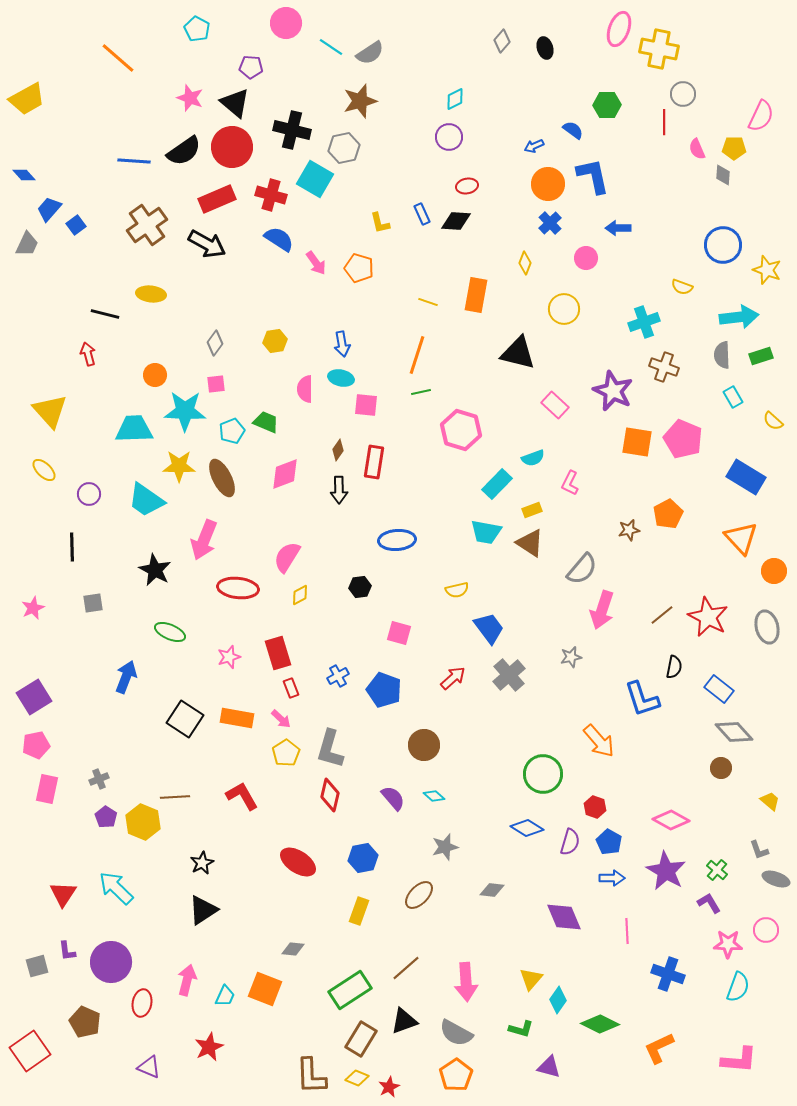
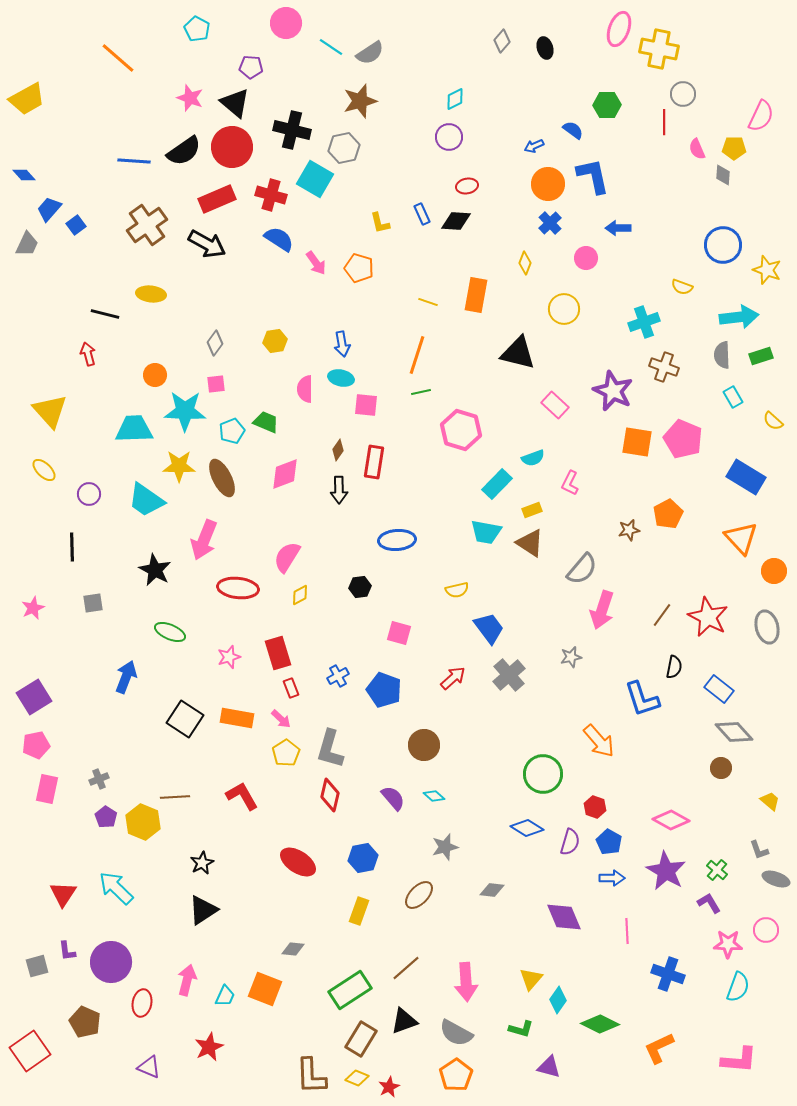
brown line at (662, 615): rotated 15 degrees counterclockwise
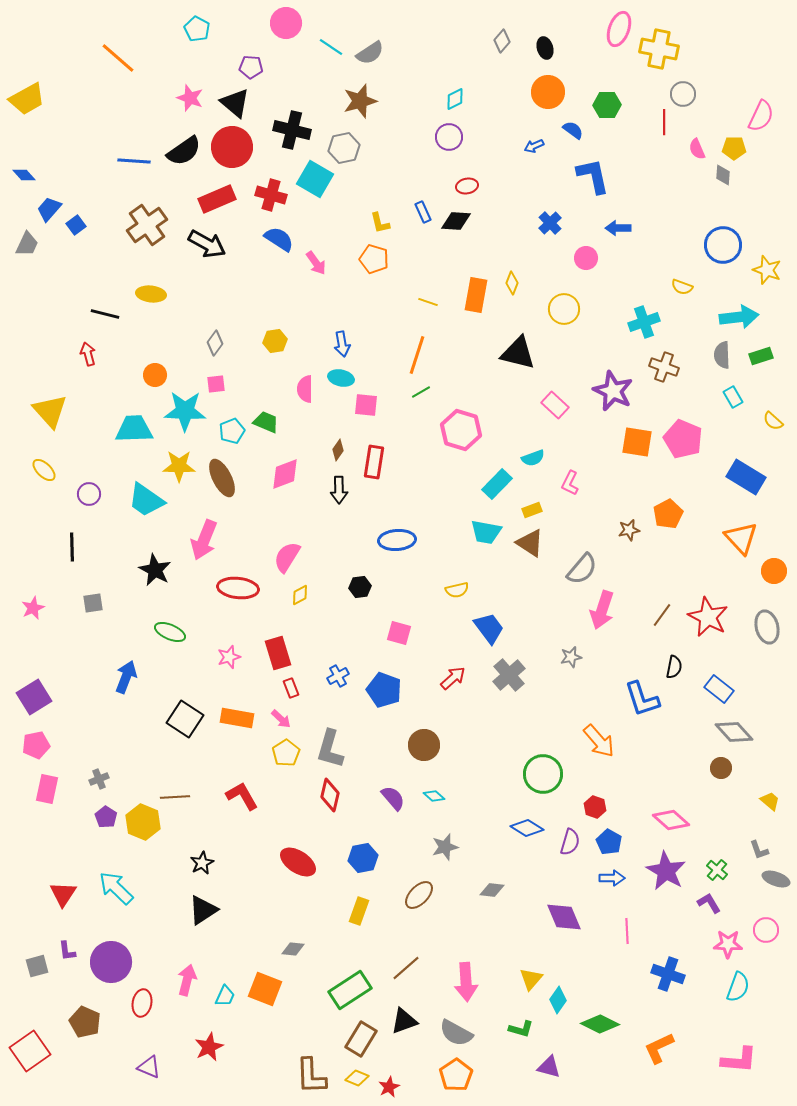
orange circle at (548, 184): moved 92 px up
blue rectangle at (422, 214): moved 1 px right, 2 px up
yellow diamond at (525, 263): moved 13 px left, 20 px down
orange pentagon at (359, 268): moved 15 px right, 9 px up
green line at (421, 392): rotated 18 degrees counterclockwise
pink diamond at (671, 820): rotated 12 degrees clockwise
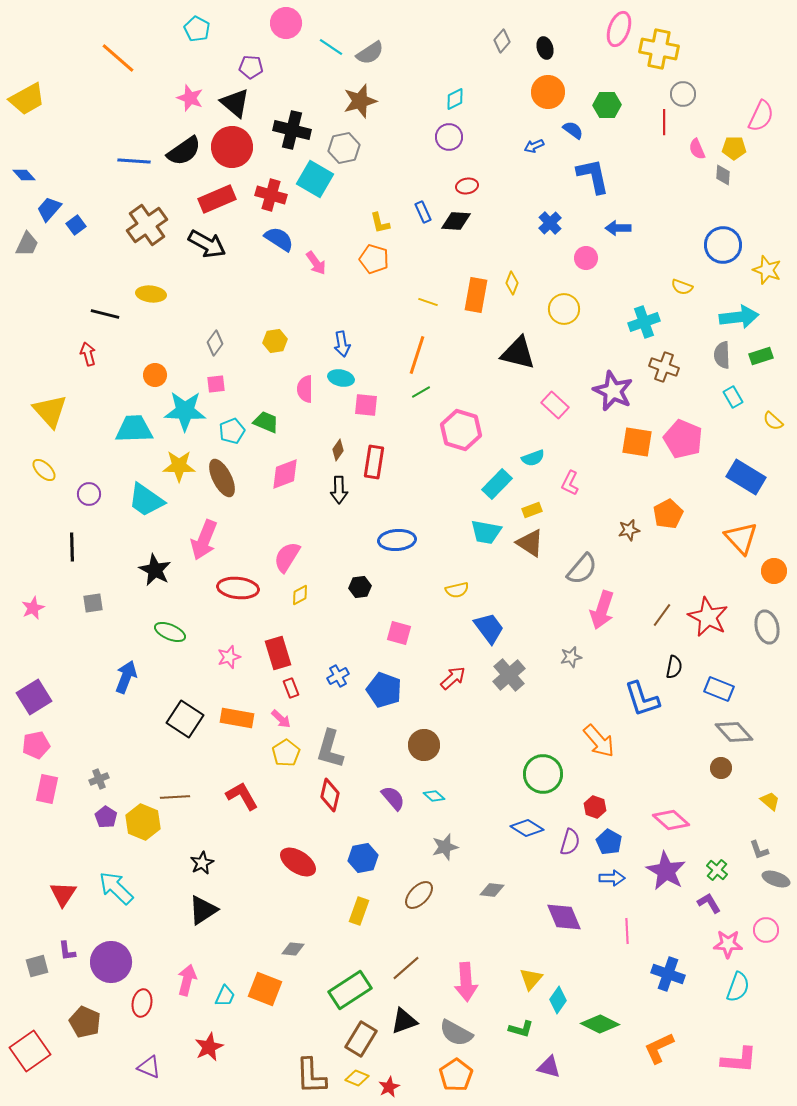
blue rectangle at (719, 689): rotated 16 degrees counterclockwise
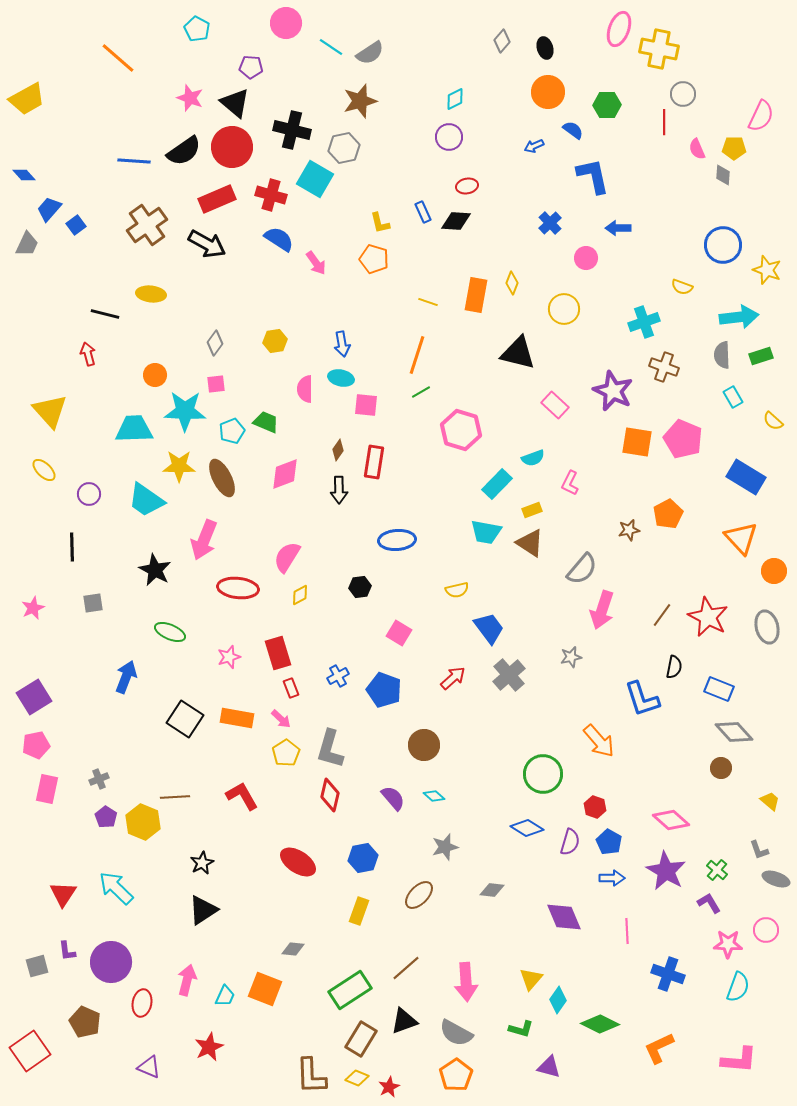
pink square at (399, 633): rotated 15 degrees clockwise
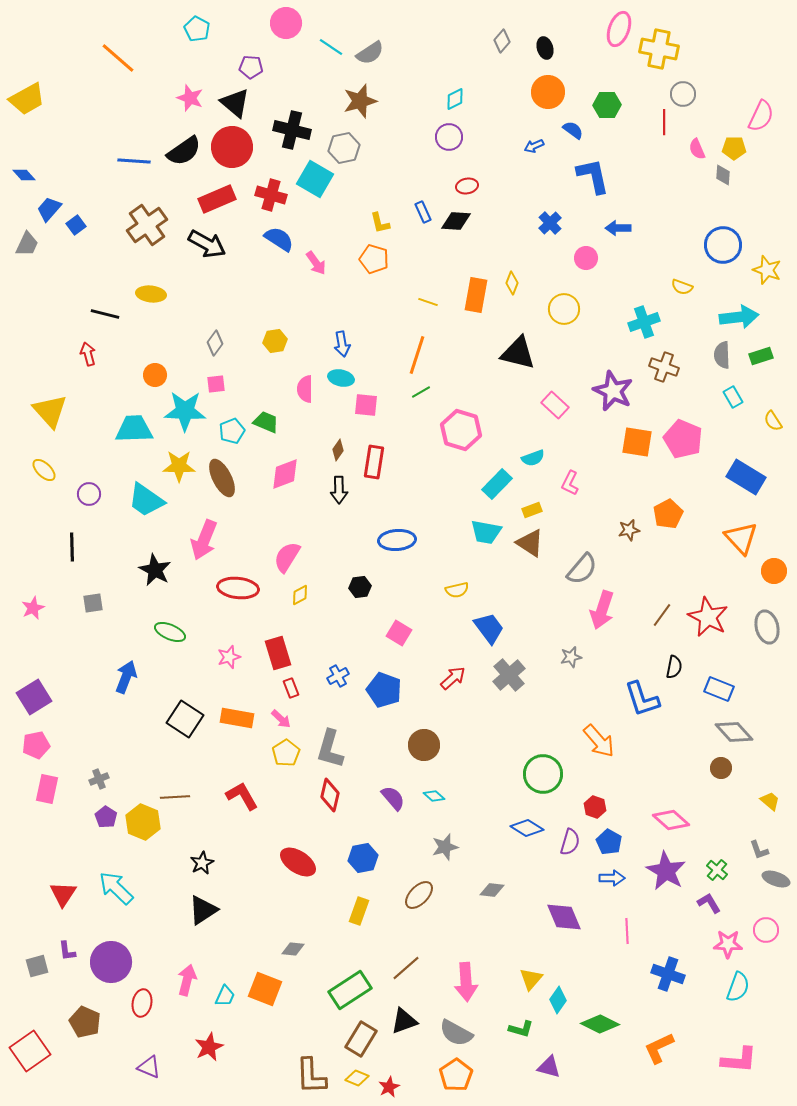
yellow semicircle at (773, 421): rotated 15 degrees clockwise
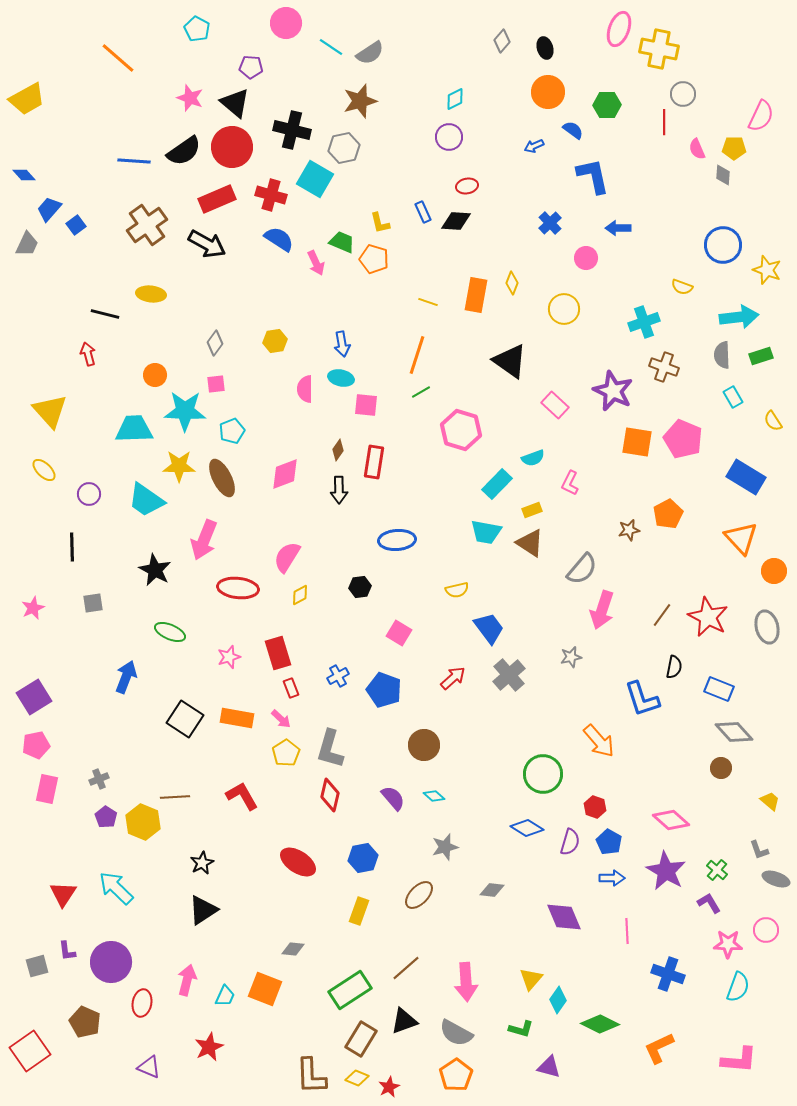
pink arrow at (316, 263): rotated 10 degrees clockwise
black triangle at (518, 353): moved 8 px left, 8 px down; rotated 21 degrees clockwise
green trapezoid at (266, 422): moved 76 px right, 180 px up
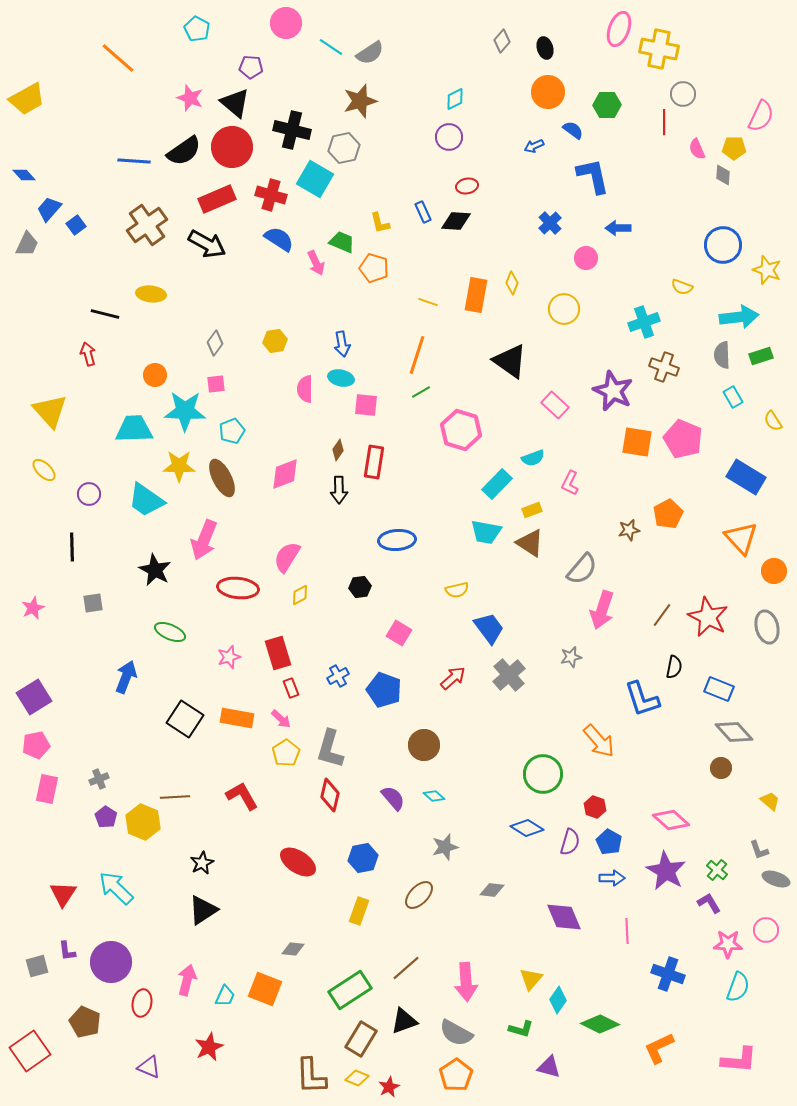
orange pentagon at (374, 259): moved 9 px down
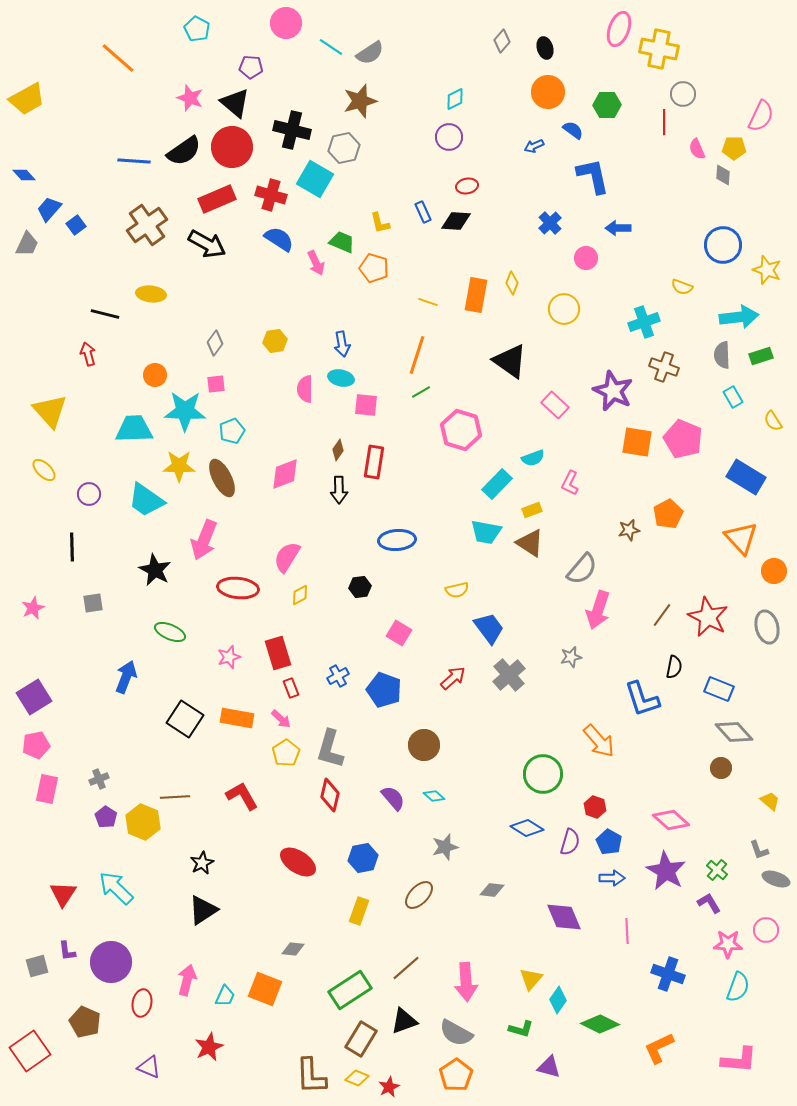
pink arrow at (602, 610): moved 4 px left
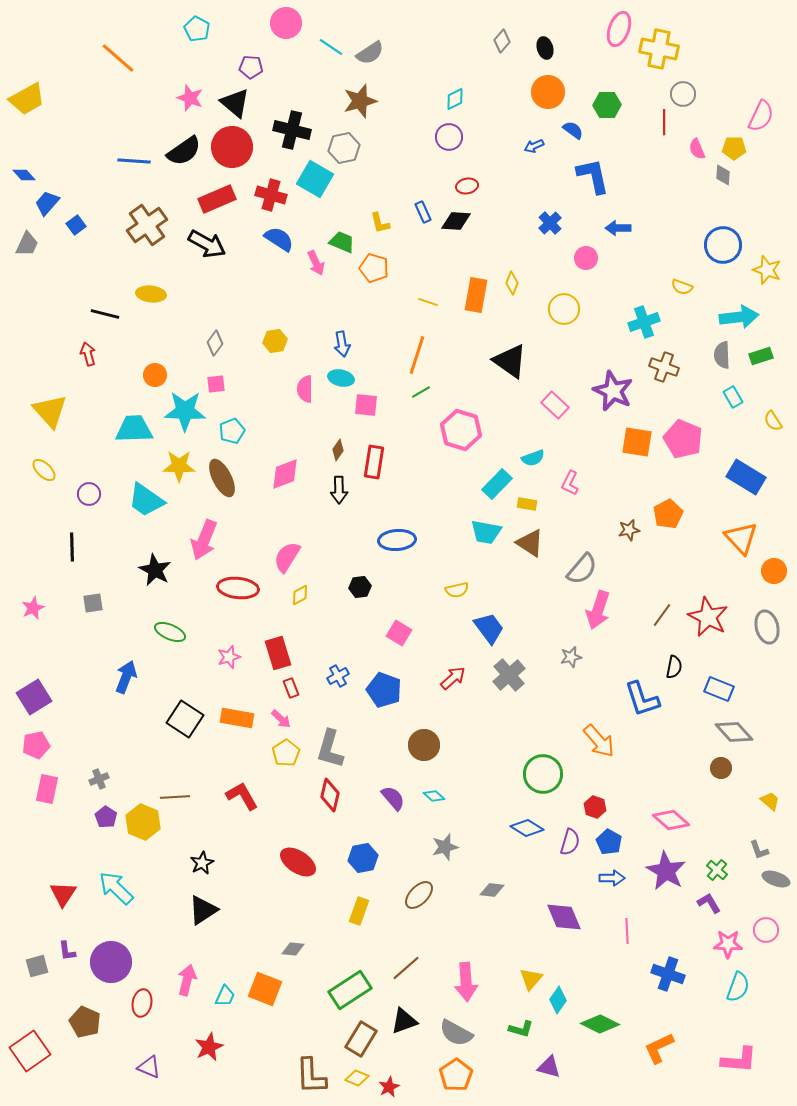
blue trapezoid at (49, 209): moved 2 px left, 6 px up
yellow rectangle at (532, 510): moved 5 px left, 6 px up; rotated 30 degrees clockwise
